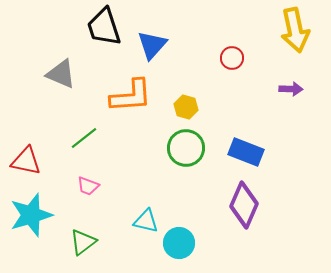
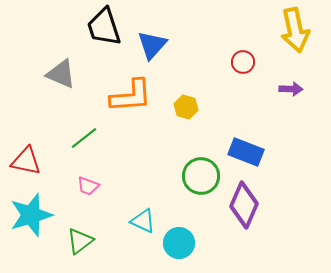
red circle: moved 11 px right, 4 px down
green circle: moved 15 px right, 28 px down
cyan triangle: moved 3 px left; rotated 12 degrees clockwise
green triangle: moved 3 px left, 1 px up
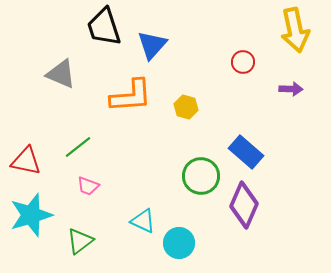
green line: moved 6 px left, 9 px down
blue rectangle: rotated 20 degrees clockwise
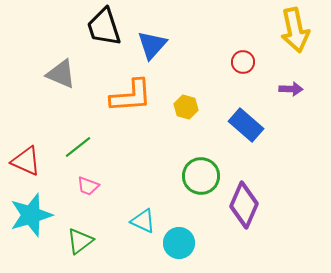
blue rectangle: moved 27 px up
red triangle: rotated 12 degrees clockwise
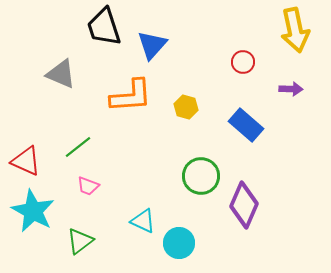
cyan star: moved 2 px right, 4 px up; rotated 27 degrees counterclockwise
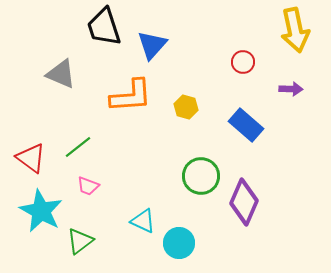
red triangle: moved 5 px right, 3 px up; rotated 12 degrees clockwise
purple diamond: moved 3 px up
cyan star: moved 8 px right
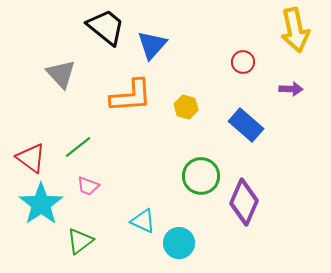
black trapezoid: moved 2 px right; rotated 147 degrees clockwise
gray triangle: rotated 24 degrees clockwise
cyan star: moved 7 px up; rotated 9 degrees clockwise
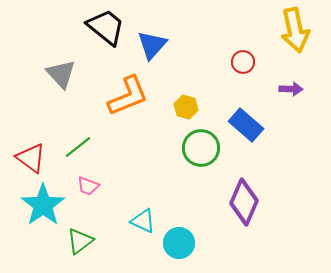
orange L-shape: moved 3 px left; rotated 18 degrees counterclockwise
green circle: moved 28 px up
cyan star: moved 2 px right, 1 px down
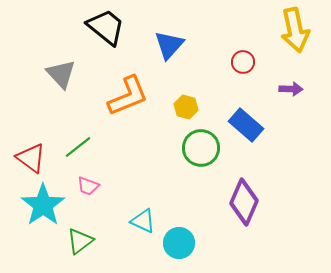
blue triangle: moved 17 px right
